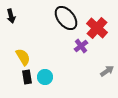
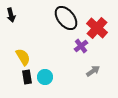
black arrow: moved 1 px up
gray arrow: moved 14 px left
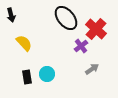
red cross: moved 1 px left, 1 px down
yellow semicircle: moved 1 px right, 14 px up; rotated 12 degrees counterclockwise
gray arrow: moved 1 px left, 2 px up
cyan circle: moved 2 px right, 3 px up
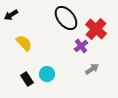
black arrow: rotated 72 degrees clockwise
black rectangle: moved 2 px down; rotated 24 degrees counterclockwise
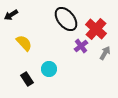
black ellipse: moved 1 px down
gray arrow: moved 13 px right, 16 px up; rotated 24 degrees counterclockwise
cyan circle: moved 2 px right, 5 px up
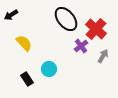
gray arrow: moved 2 px left, 3 px down
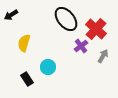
yellow semicircle: rotated 120 degrees counterclockwise
cyan circle: moved 1 px left, 2 px up
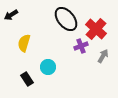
purple cross: rotated 16 degrees clockwise
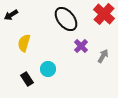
red cross: moved 8 px right, 15 px up
purple cross: rotated 24 degrees counterclockwise
cyan circle: moved 2 px down
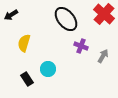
purple cross: rotated 24 degrees counterclockwise
